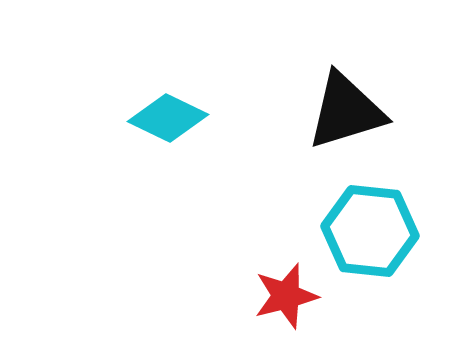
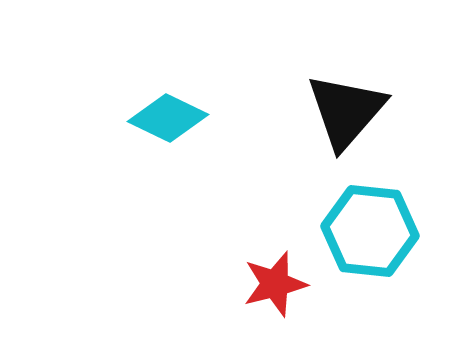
black triangle: rotated 32 degrees counterclockwise
red star: moved 11 px left, 12 px up
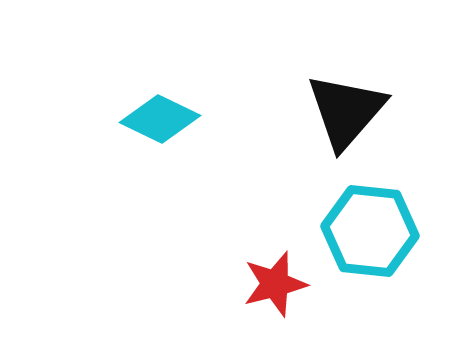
cyan diamond: moved 8 px left, 1 px down
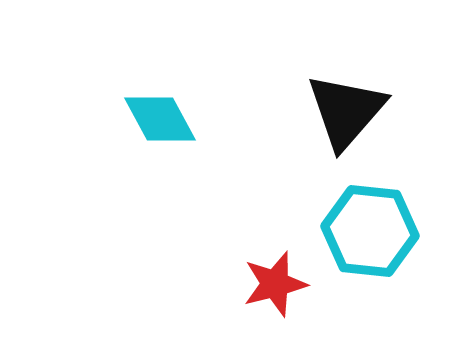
cyan diamond: rotated 36 degrees clockwise
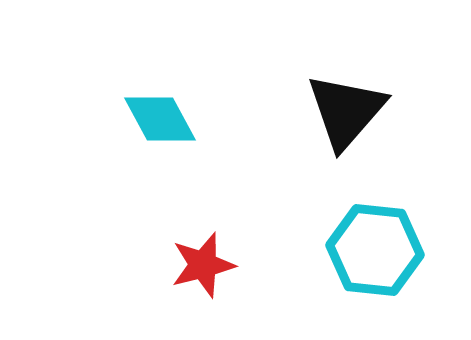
cyan hexagon: moved 5 px right, 19 px down
red star: moved 72 px left, 19 px up
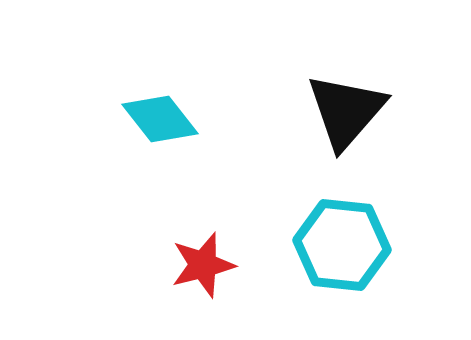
cyan diamond: rotated 10 degrees counterclockwise
cyan hexagon: moved 33 px left, 5 px up
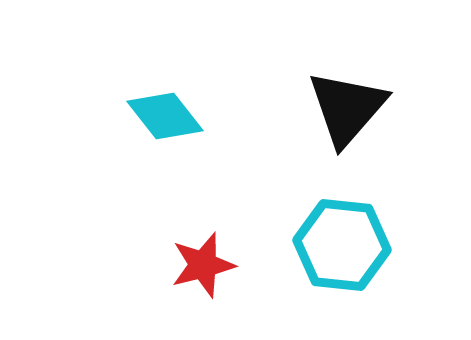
black triangle: moved 1 px right, 3 px up
cyan diamond: moved 5 px right, 3 px up
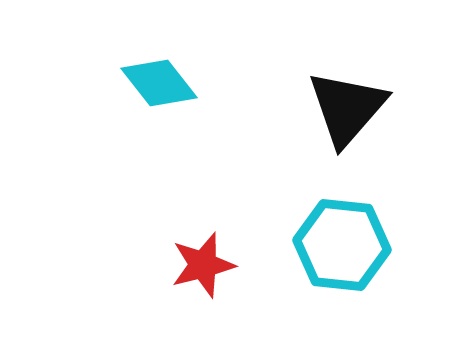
cyan diamond: moved 6 px left, 33 px up
